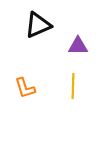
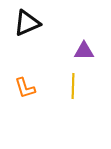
black triangle: moved 11 px left, 2 px up
purple triangle: moved 6 px right, 5 px down
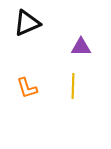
purple triangle: moved 3 px left, 4 px up
orange L-shape: moved 2 px right
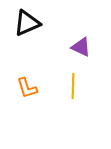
purple triangle: rotated 25 degrees clockwise
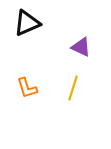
yellow line: moved 2 px down; rotated 15 degrees clockwise
